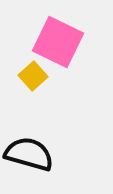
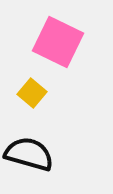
yellow square: moved 1 px left, 17 px down; rotated 8 degrees counterclockwise
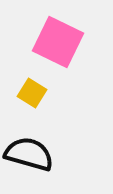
yellow square: rotated 8 degrees counterclockwise
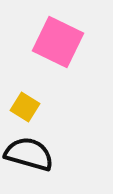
yellow square: moved 7 px left, 14 px down
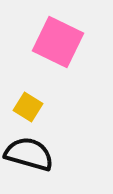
yellow square: moved 3 px right
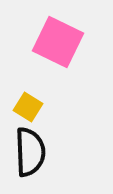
black semicircle: moved 1 px right, 2 px up; rotated 72 degrees clockwise
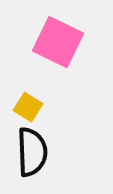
black semicircle: moved 2 px right
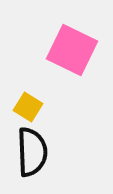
pink square: moved 14 px right, 8 px down
